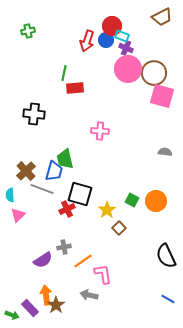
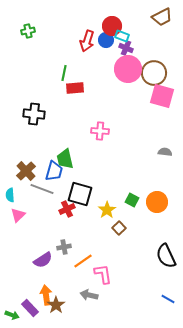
orange circle: moved 1 px right, 1 px down
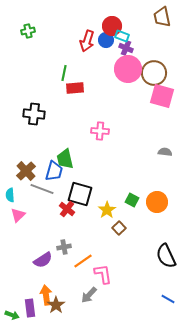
brown trapezoid: rotated 105 degrees clockwise
red cross: rotated 28 degrees counterclockwise
gray arrow: rotated 60 degrees counterclockwise
purple rectangle: rotated 36 degrees clockwise
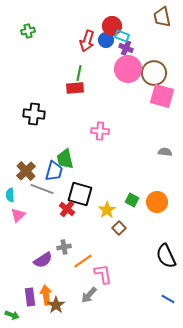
green line: moved 15 px right
purple rectangle: moved 11 px up
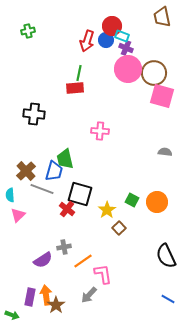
purple rectangle: rotated 18 degrees clockwise
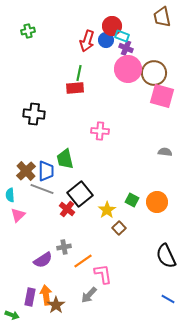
blue trapezoid: moved 8 px left; rotated 15 degrees counterclockwise
black square: rotated 35 degrees clockwise
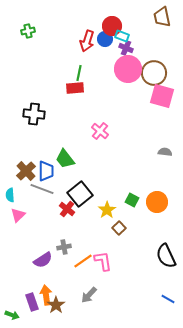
blue circle: moved 1 px left, 1 px up
pink cross: rotated 36 degrees clockwise
green trapezoid: rotated 25 degrees counterclockwise
pink L-shape: moved 13 px up
purple rectangle: moved 2 px right, 5 px down; rotated 30 degrees counterclockwise
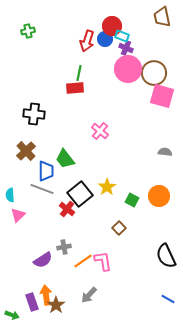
brown cross: moved 20 px up
orange circle: moved 2 px right, 6 px up
yellow star: moved 23 px up
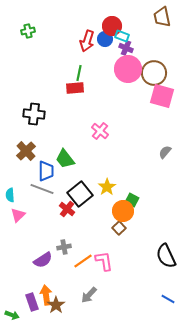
gray semicircle: rotated 56 degrees counterclockwise
orange circle: moved 36 px left, 15 px down
pink L-shape: moved 1 px right
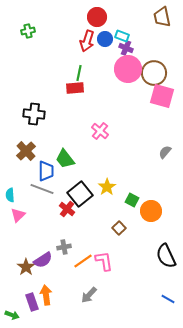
red circle: moved 15 px left, 9 px up
orange circle: moved 28 px right
brown star: moved 30 px left, 38 px up
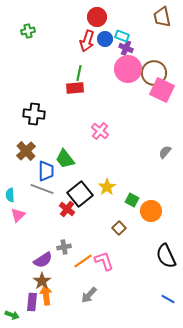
pink square: moved 6 px up; rotated 10 degrees clockwise
pink L-shape: rotated 10 degrees counterclockwise
brown star: moved 16 px right, 14 px down
purple rectangle: rotated 24 degrees clockwise
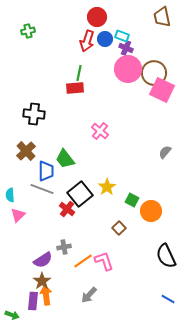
purple rectangle: moved 1 px right, 1 px up
